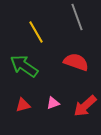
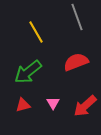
red semicircle: rotated 40 degrees counterclockwise
green arrow: moved 4 px right, 6 px down; rotated 72 degrees counterclockwise
pink triangle: rotated 40 degrees counterclockwise
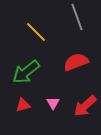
yellow line: rotated 15 degrees counterclockwise
green arrow: moved 2 px left
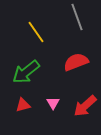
yellow line: rotated 10 degrees clockwise
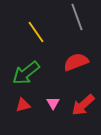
green arrow: moved 1 px down
red arrow: moved 2 px left, 1 px up
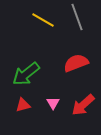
yellow line: moved 7 px right, 12 px up; rotated 25 degrees counterclockwise
red semicircle: moved 1 px down
green arrow: moved 1 px down
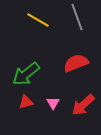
yellow line: moved 5 px left
red triangle: moved 3 px right, 3 px up
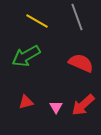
yellow line: moved 1 px left, 1 px down
red semicircle: moved 5 px right; rotated 45 degrees clockwise
green arrow: moved 18 px up; rotated 8 degrees clockwise
pink triangle: moved 3 px right, 4 px down
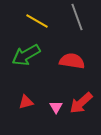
green arrow: moved 1 px up
red semicircle: moved 9 px left, 2 px up; rotated 15 degrees counterclockwise
red arrow: moved 2 px left, 2 px up
